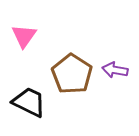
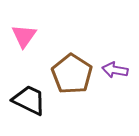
black trapezoid: moved 2 px up
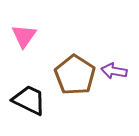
purple arrow: moved 1 px left, 1 px down
brown pentagon: moved 3 px right, 1 px down
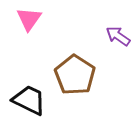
pink triangle: moved 5 px right, 17 px up
purple arrow: moved 4 px right, 35 px up; rotated 25 degrees clockwise
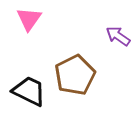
brown pentagon: rotated 12 degrees clockwise
black trapezoid: moved 9 px up
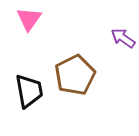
purple arrow: moved 5 px right, 2 px down
black trapezoid: rotated 54 degrees clockwise
